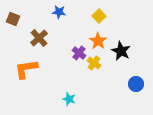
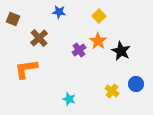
purple cross: moved 3 px up; rotated 16 degrees clockwise
yellow cross: moved 18 px right, 28 px down
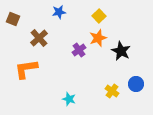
blue star: rotated 16 degrees counterclockwise
orange star: moved 3 px up; rotated 18 degrees clockwise
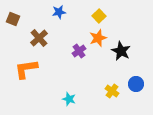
purple cross: moved 1 px down
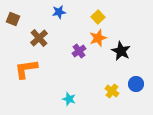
yellow square: moved 1 px left, 1 px down
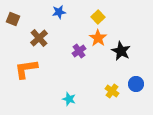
orange star: rotated 18 degrees counterclockwise
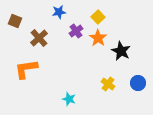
brown square: moved 2 px right, 2 px down
purple cross: moved 3 px left, 20 px up
blue circle: moved 2 px right, 1 px up
yellow cross: moved 4 px left, 7 px up
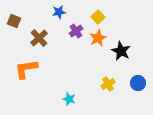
brown square: moved 1 px left
orange star: rotated 12 degrees clockwise
yellow cross: rotated 24 degrees clockwise
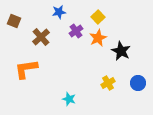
brown cross: moved 2 px right, 1 px up
yellow cross: moved 1 px up
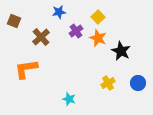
orange star: rotated 24 degrees counterclockwise
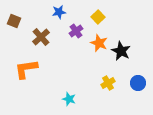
orange star: moved 1 px right, 5 px down
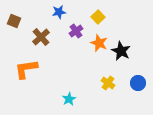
yellow cross: rotated 24 degrees counterclockwise
cyan star: rotated 24 degrees clockwise
